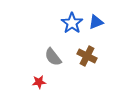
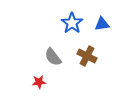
blue triangle: moved 6 px right, 2 px down; rotated 14 degrees clockwise
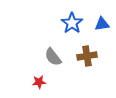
brown cross: rotated 36 degrees counterclockwise
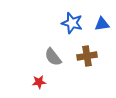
blue star: rotated 20 degrees counterclockwise
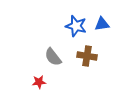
blue star: moved 4 px right, 3 px down
brown cross: rotated 18 degrees clockwise
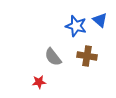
blue triangle: moved 2 px left, 4 px up; rotated 49 degrees clockwise
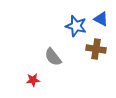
blue triangle: moved 1 px right, 1 px up; rotated 14 degrees counterclockwise
brown cross: moved 9 px right, 7 px up
red star: moved 6 px left, 2 px up
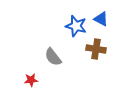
red star: moved 2 px left
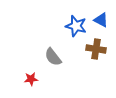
blue triangle: moved 1 px down
red star: moved 1 px up
